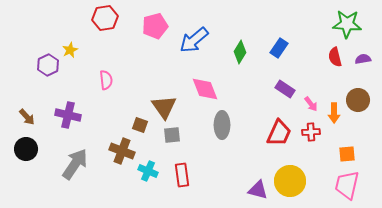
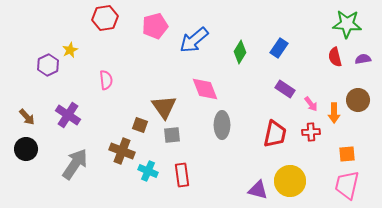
purple cross: rotated 20 degrees clockwise
red trapezoid: moved 4 px left, 1 px down; rotated 12 degrees counterclockwise
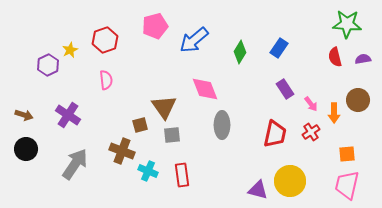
red hexagon: moved 22 px down; rotated 10 degrees counterclockwise
purple rectangle: rotated 24 degrees clockwise
brown arrow: moved 3 px left, 2 px up; rotated 30 degrees counterclockwise
brown square: rotated 35 degrees counterclockwise
red cross: rotated 30 degrees counterclockwise
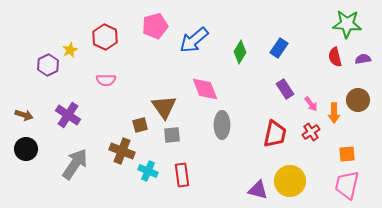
red hexagon: moved 3 px up; rotated 15 degrees counterclockwise
pink semicircle: rotated 96 degrees clockwise
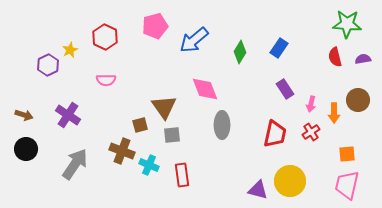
pink arrow: rotated 49 degrees clockwise
cyan cross: moved 1 px right, 6 px up
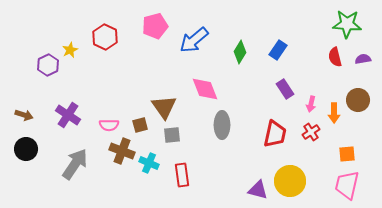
blue rectangle: moved 1 px left, 2 px down
pink semicircle: moved 3 px right, 45 px down
cyan cross: moved 2 px up
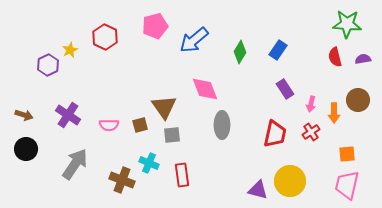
brown cross: moved 29 px down
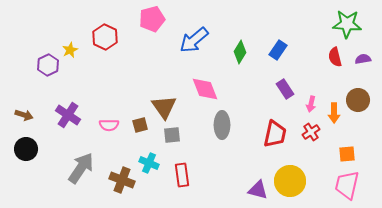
pink pentagon: moved 3 px left, 7 px up
gray arrow: moved 6 px right, 4 px down
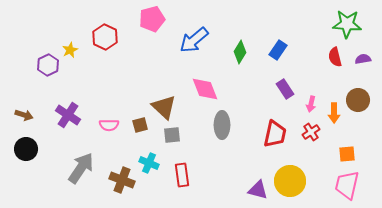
brown triangle: rotated 12 degrees counterclockwise
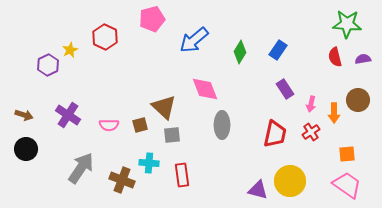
cyan cross: rotated 18 degrees counterclockwise
pink trapezoid: rotated 112 degrees clockwise
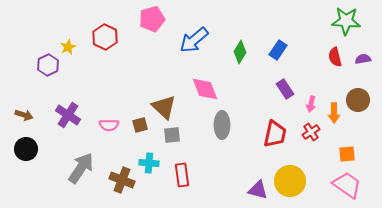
green star: moved 1 px left, 3 px up
yellow star: moved 2 px left, 3 px up
